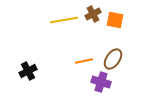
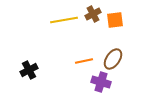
orange square: rotated 18 degrees counterclockwise
black cross: moved 1 px right, 1 px up
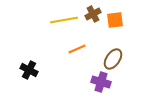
orange line: moved 7 px left, 12 px up; rotated 12 degrees counterclockwise
black cross: rotated 36 degrees counterclockwise
